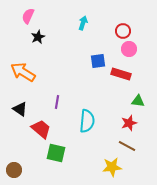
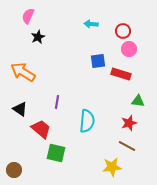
cyan arrow: moved 8 px right, 1 px down; rotated 104 degrees counterclockwise
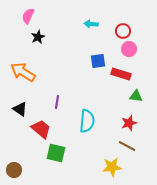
green triangle: moved 2 px left, 5 px up
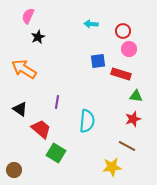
orange arrow: moved 1 px right, 3 px up
red star: moved 4 px right, 4 px up
green square: rotated 18 degrees clockwise
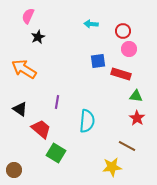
red star: moved 4 px right, 1 px up; rotated 21 degrees counterclockwise
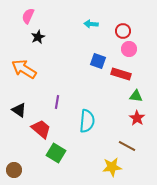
blue square: rotated 28 degrees clockwise
black triangle: moved 1 px left, 1 px down
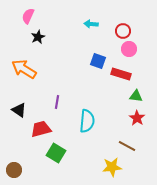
red trapezoid: rotated 55 degrees counterclockwise
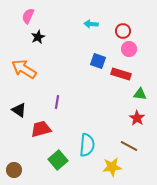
green triangle: moved 4 px right, 2 px up
cyan semicircle: moved 24 px down
brown line: moved 2 px right
green square: moved 2 px right, 7 px down; rotated 18 degrees clockwise
